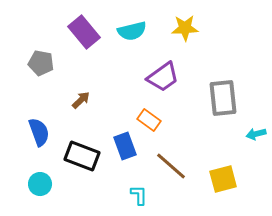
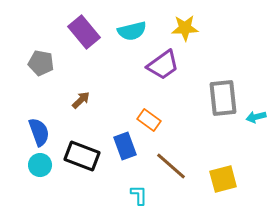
purple trapezoid: moved 12 px up
cyan arrow: moved 17 px up
cyan circle: moved 19 px up
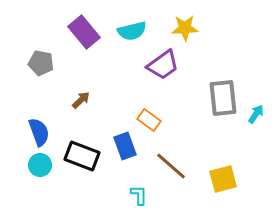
cyan arrow: moved 3 px up; rotated 138 degrees clockwise
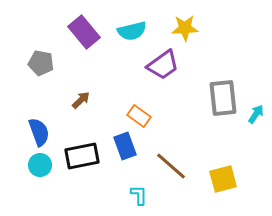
orange rectangle: moved 10 px left, 4 px up
black rectangle: rotated 32 degrees counterclockwise
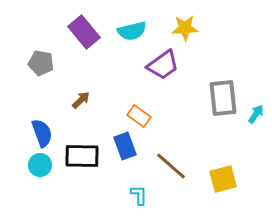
blue semicircle: moved 3 px right, 1 px down
black rectangle: rotated 12 degrees clockwise
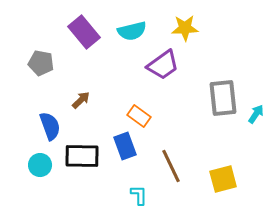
blue semicircle: moved 8 px right, 7 px up
brown line: rotated 24 degrees clockwise
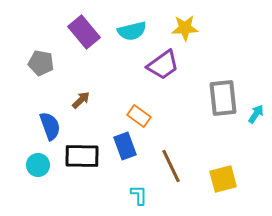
cyan circle: moved 2 px left
